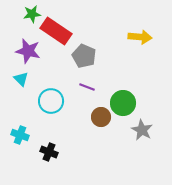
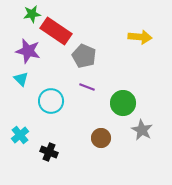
brown circle: moved 21 px down
cyan cross: rotated 30 degrees clockwise
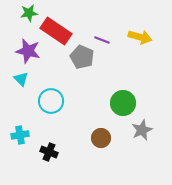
green star: moved 3 px left, 1 px up
yellow arrow: rotated 10 degrees clockwise
gray pentagon: moved 2 px left, 1 px down
purple line: moved 15 px right, 47 px up
gray star: rotated 20 degrees clockwise
cyan cross: rotated 30 degrees clockwise
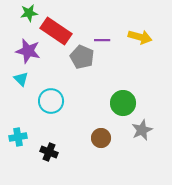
purple line: rotated 21 degrees counterclockwise
cyan cross: moved 2 px left, 2 px down
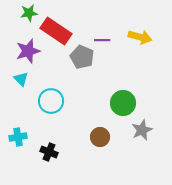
purple star: rotated 30 degrees counterclockwise
brown circle: moved 1 px left, 1 px up
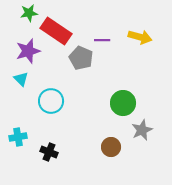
gray pentagon: moved 1 px left, 1 px down
brown circle: moved 11 px right, 10 px down
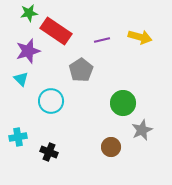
purple line: rotated 14 degrees counterclockwise
gray pentagon: moved 12 px down; rotated 15 degrees clockwise
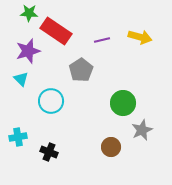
green star: rotated 12 degrees clockwise
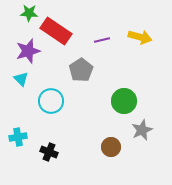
green circle: moved 1 px right, 2 px up
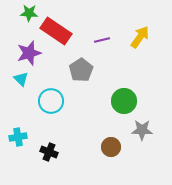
yellow arrow: rotated 70 degrees counterclockwise
purple star: moved 1 px right, 2 px down
gray star: rotated 25 degrees clockwise
